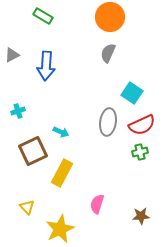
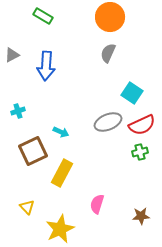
gray ellipse: rotated 60 degrees clockwise
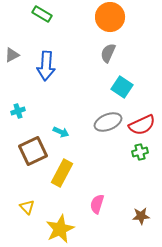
green rectangle: moved 1 px left, 2 px up
cyan square: moved 10 px left, 6 px up
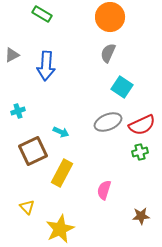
pink semicircle: moved 7 px right, 14 px up
